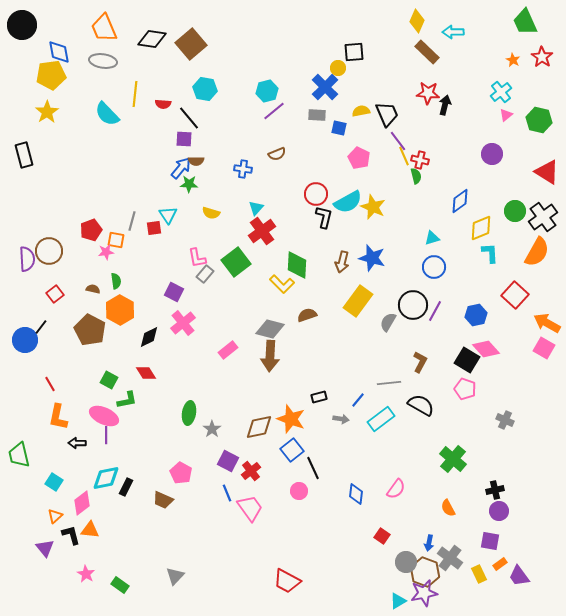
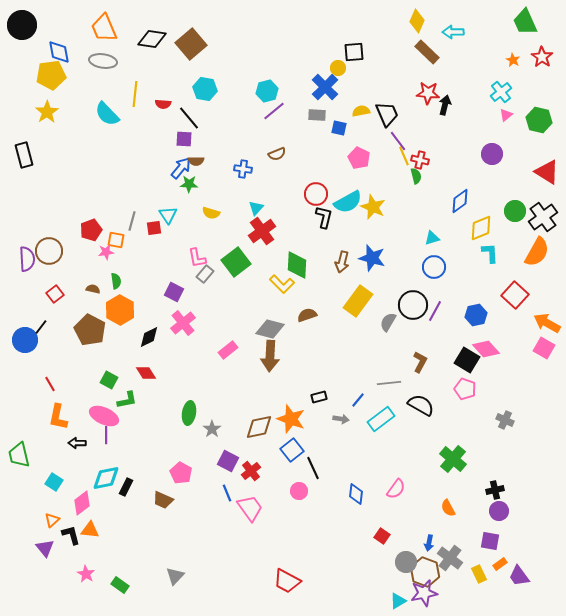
orange triangle at (55, 516): moved 3 px left, 4 px down
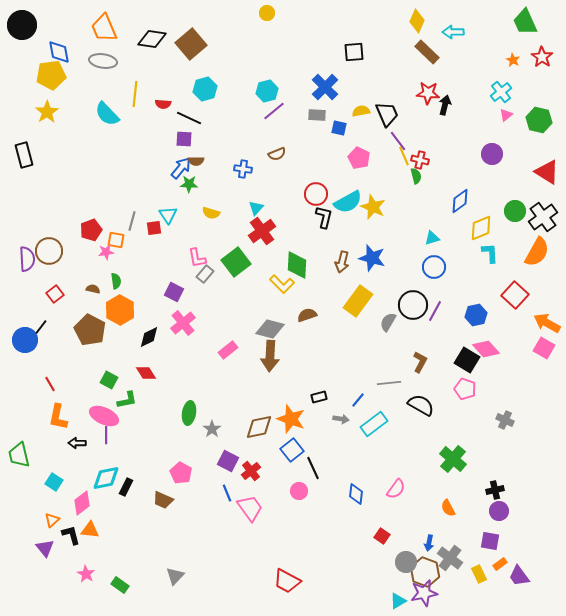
yellow circle at (338, 68): moved 71 px left, 55 px up
cyan hexagon at (205, 89): rotated 25 degrees counterclockwise
black line at (189, 118): rotated 25 degrees counterclockwise
cyan rectangle at (381, 419): moved 7 px left, 5 px down
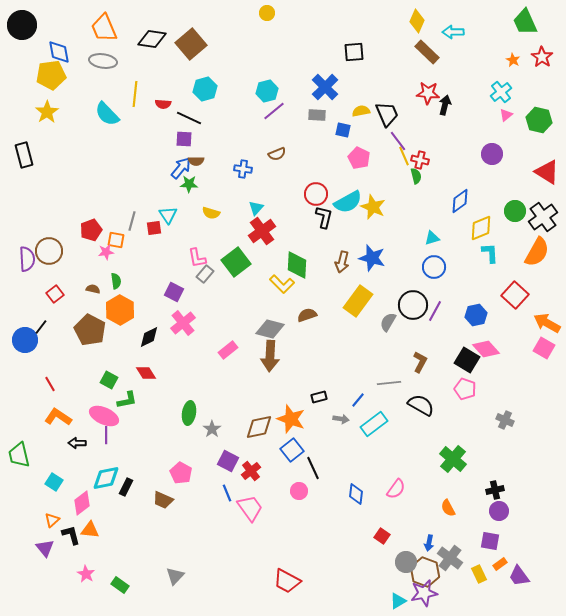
blue square at (339, 128): moved 4 px right, 2 px down
orange L-shape at (58, 417): rotated 112 degrees clockwise
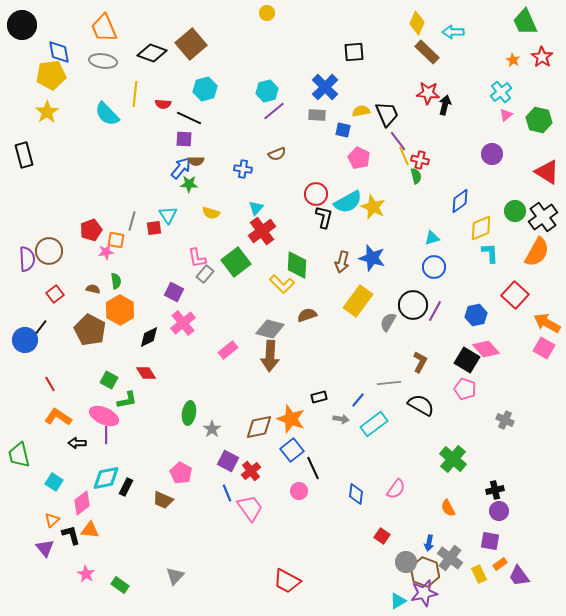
yellow diamond at (417, 21): moved 2 px down
black diamond at (152, 39): moved 14 px down; rotated 12 degrees clockwise
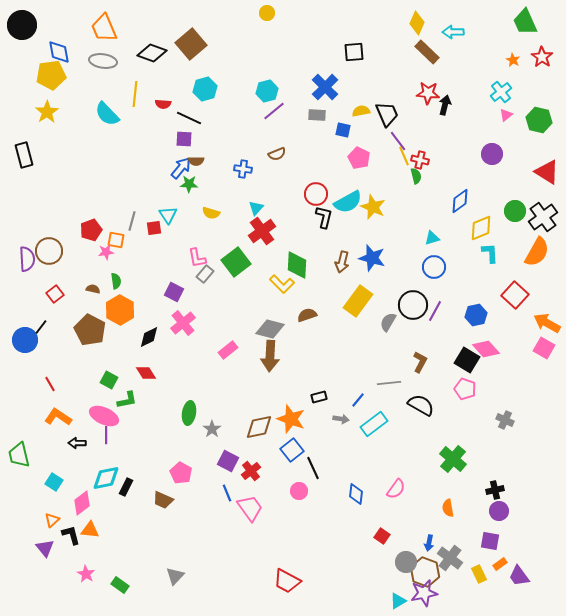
orange semicircle at (448, 508): rotated 18 degrees clockwise
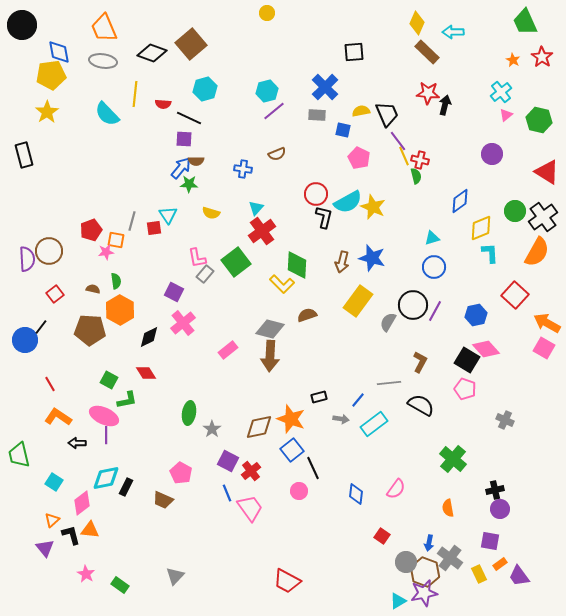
brown pentagon at (90, 330): rotated 24 degrees counterclockwise
purple circle at (499, 511): moved 1 px right, 2 px up
